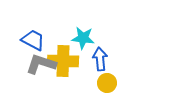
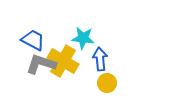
yellow cross: rotated 28 degrees clockwise
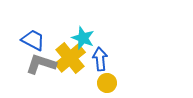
cyan star: rotated 15 degrees clockwise
yellow cross: moved 7 px right, 3 px up; rotated 20 degrees clockwise
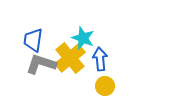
blue trapezoid: rotated 110 degrees counterclockwise
yellow circle: moved 2 px left, 3 px down
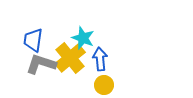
yellow circle: moved 1 px left, 1 px up
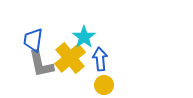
cyan star: moved 1 px right, 1 px up; rotated 15 degrees clockwise
gray L-shape: rotated 120 degrees counterclockwise
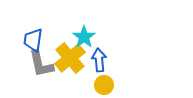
blue arrow: moved 1 px left, 1 px down
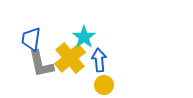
blue trapezoid: moved 2 px left, 1 px up
